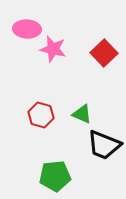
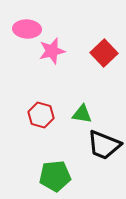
pink star: moved 1 px left, 2 px down; rotated 28 degrees counterclockwise
green triangle: rotated 15 degrees counterclockwise
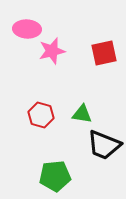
red square: rotated 32 degrees clockwise
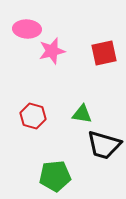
red hexagon: moved 8 px left, 1 px down
black trapezoid: rotated 6 degrees counterclockwise
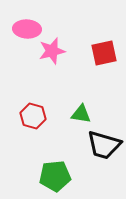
green triangle: moved 1 px left
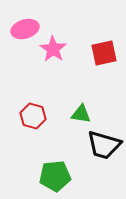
pink ellipse: moved 2 px left; rotated 20 degrees counterclockwise
pink star: moved 1 px right, 2 px up; rotated 24 degrees counterclockwise
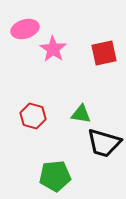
black trapezoid: moved 2 px up
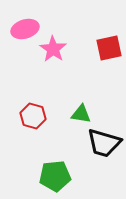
red square: moved 5 px right, 5 px up
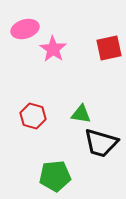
black trapezoid: moved 3 px left
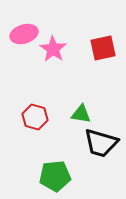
pink ellipse: moved 1 px left, 5 px down
red square: moved 6 px left
red hexagon: moved 2 px right, 1 px down
